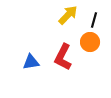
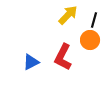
orange circle: moved 2 px up
blue triangle: rotated 18 degrees counterclockwise
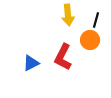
yellow arrow: rotated 130 degrees clockwise
black line: moved 2 px right
blue triangle: moved 1 px down
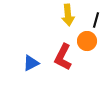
orange circle: moved 3 px left, 1 px down
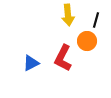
red L-shape: moved 1 px down
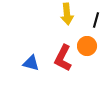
yellow arrow: moved 1 px left, 1 px up
orange circle: moved 5 px down
blue triangle: rotated 42 degrees clockwise
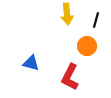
red L-shape: moved 7 px right, 19 px down
